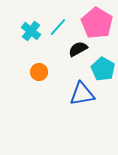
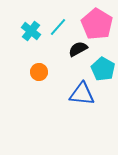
pink pentagon: moved 1 px down
blue triangle: rotated 16 degrees clockwise
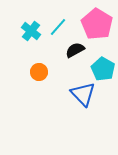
black semicircle: moved 3 px left, 1 px down
blue triangle: moved 1 px right; rotated 40 degrees clockwise
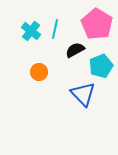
cyan line: moved 3 px left, 2 px down; rotated 30 degrees counterclockwise
cyan pentagon: moved 2 px left, 3 px up; rotated 20 degrees clockwise
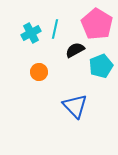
cyan cross: moved 2 px down; rotated 24 degrees clockwise
blue triangle: moved 8 px left, 12 px down
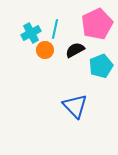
pink pentagon: rotated 16 degrees clockwise
orange circle: moved 6 px right, 22 px up
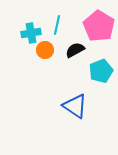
pink pentagon: moved 2 px right, 2 px down; rotated 16 degrees counterclockwise
cyan line: moved 2 px right, 4 px up
cyan cross: rotated 18 degrees clockwise
cyan pentagon: moved 5 px down
blue triangle: rotated 12 degrees counterclockwise
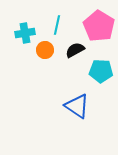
cyan cross: moved 6 px left
cyan pentagon: rotated 25 degrees clockwise
blue triangle: moved 2 px right
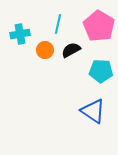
cyan line: moved 1 px right, 1 px up
cyan cross: moved 5 px left, 1 px down
black semicircle: moved 4 px left
blue triangle: moved 16 px right, 5 px down
